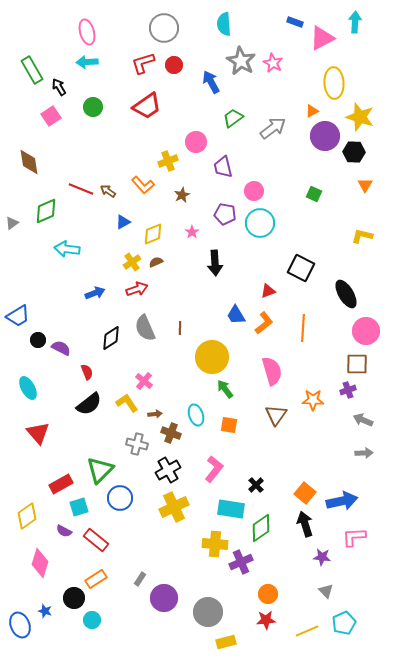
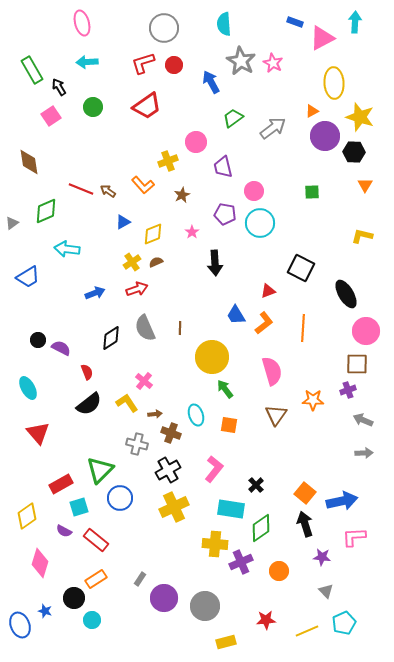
pink ellipse at (87, 32): moved 5 px left, 9 px up
green square at (314, 194): moved 2 px left, 2 px up; rotated 28 degrees counterclockwise
blue trapezoid at (18, 316): moved 10 px right, 39 px up
orange circle at (268, 594): moved 11 px right, 23 px up
gray circle at (208, 612): moved 3 px left, 6 px up
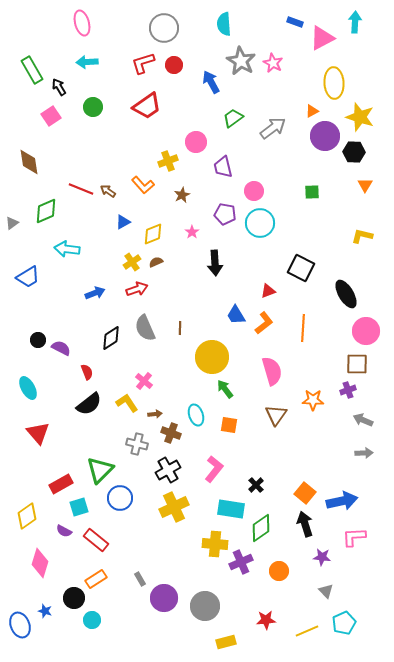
gray rectangle at (140, 579): rotated 64 degrees counterclockwise
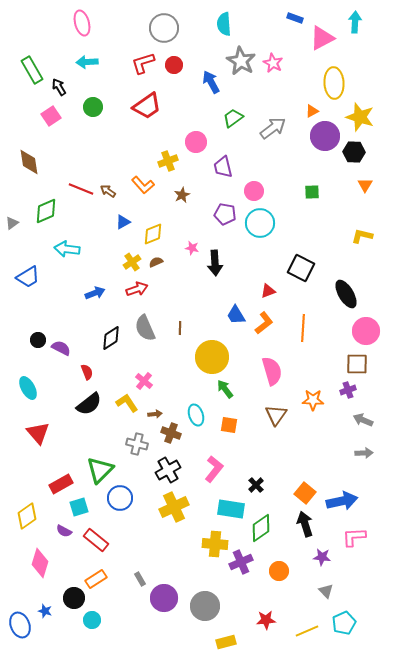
blue rectangle at (295, 22): moved 4 px up
pink star at (192, 232): moved 16 px down; rotated 24 degrees counterclockwise
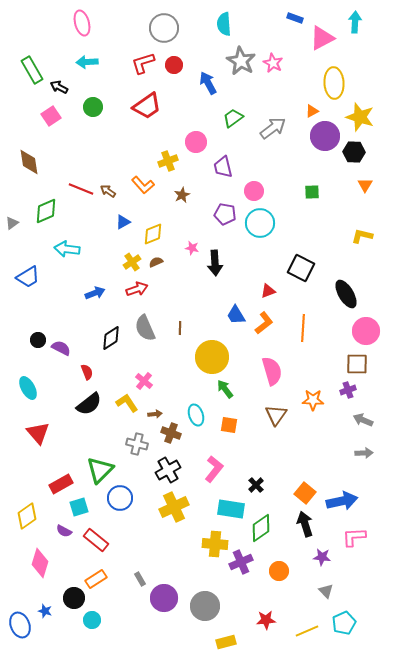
blue arrow at (211, 82): moved 3 px left, 1 px down
black arrow at (59, 87): rotated 30 degrees counterclockwise
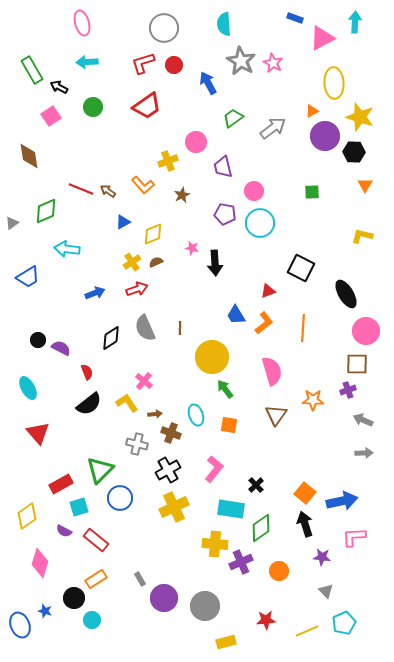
brown diamond at (29, 162): moved 6 px up
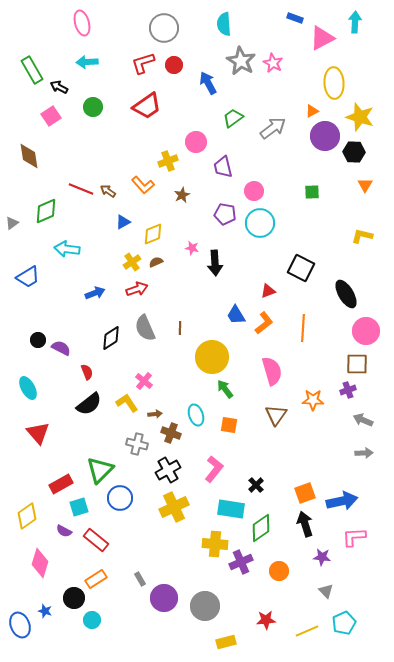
orange square at (305, 493): rotated 30 degrees clockwise
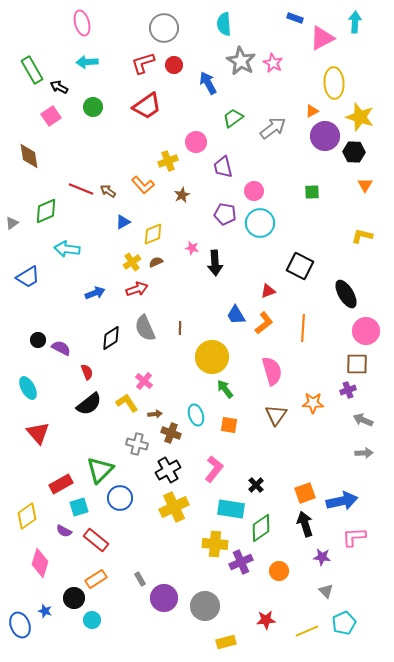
black square at (301, 268): moved 1 px left, 2 px up
orange star at (313, 400): moved 3 px down
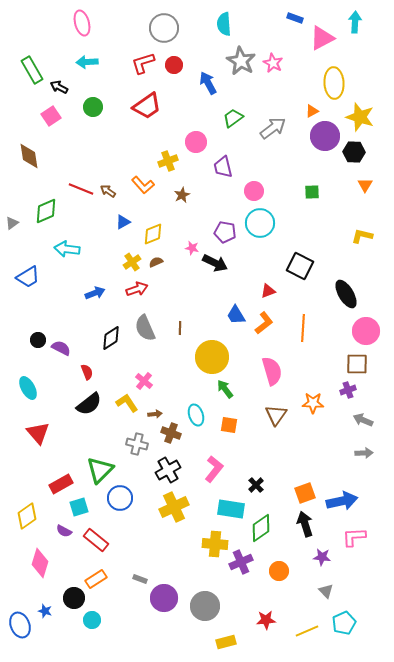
purple pentagon at (225, 214): moved 18 px down
black arrow at (215, 263): rotated 60 degrees counterclockwise
gray rectangle at (140, 579): rotated 40 degrees counterclockwise
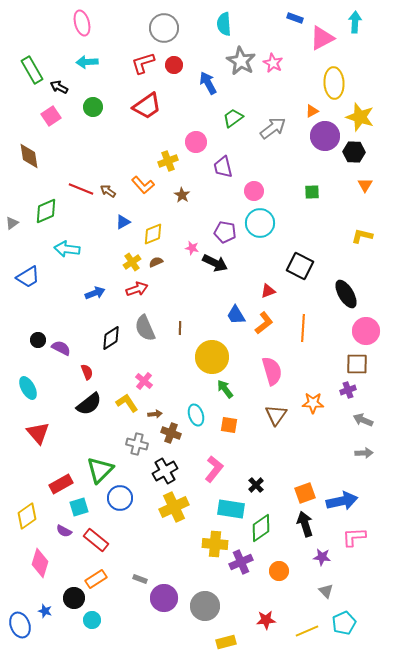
brown star at (182, 195): rotated 14 degrees counterclockwise
black cross at (168, 470): moved 3 px left, 1 px down
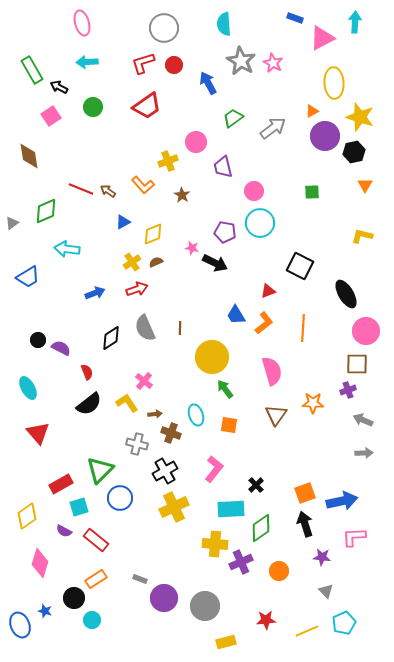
black hexagon at (354, 152): rotated 15 degrees counterclockwise
cyan rectangle at (231, 509): rotated 12 degrees counterclockwise
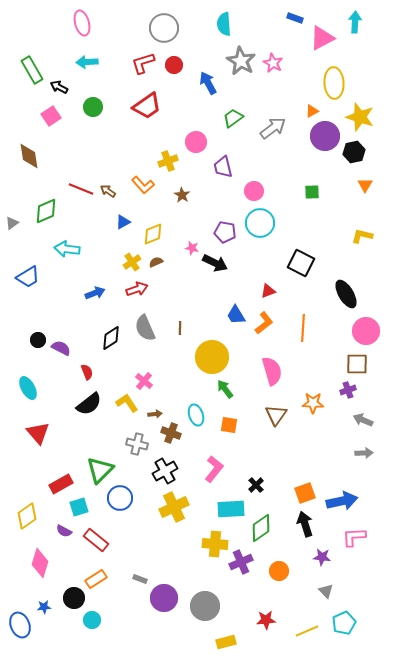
black square at (300, 266): moved 1 px right, 3 px up
blue star at (45, 611): moved 1 px left, 4 px up; rotated 24 degrees counterclockwise
